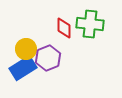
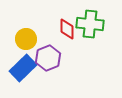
red diamond: moved 3 px right, 1 px down
yellow circle: moved 10 px up
blue rectangle: rotated 12 degrees counterclockwise
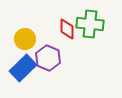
yellow circle: moved 1 px left
purple hexagon: rotated 15 degrees counterclockwise
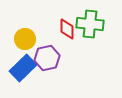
purple hexagon: moved 1 px left; rotated 25 degrees clockwise
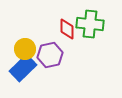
yellow circle: moved 10 px down
purple hexagon: moved 3 px right, 3 px up
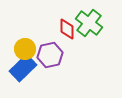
green cross: moved 1 px left, 1 px up; rotated 32 degrees clockwise
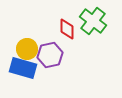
green cross: moved 4 px right, 2 px up
yellow circle: moved 2 px right
blue rectangle: rotated 60 degrees clockwise
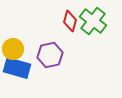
red diamond: moved 3 px right, 8 px up; rotated 15 degrees clockwise
yellow circle: moved 14 px left
blue rectangle: moved 6 px left
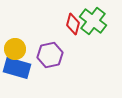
red diamond: moved 3 px right, 3 px down
yellow circle: moved 2 px right
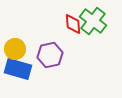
red diamond: rotated 20 degrees counterclockwise
blue rectangle: moved 1 px right, 1 px down
